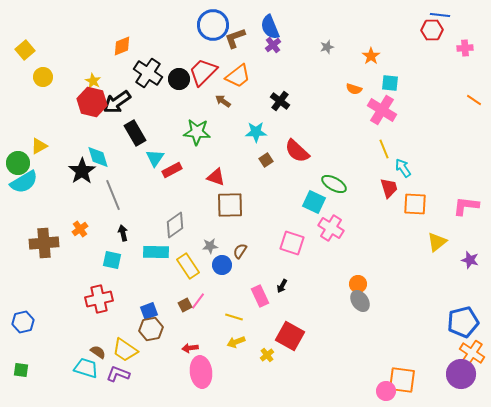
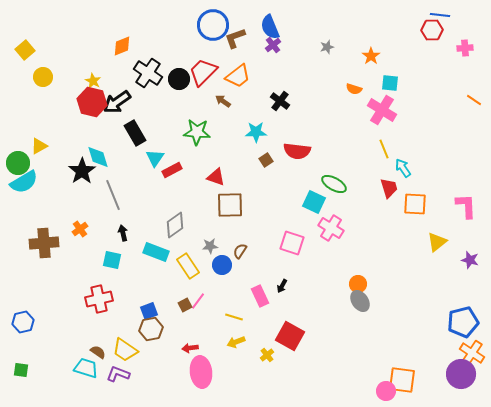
red semicircle at (297, 151): rotated 36 degrees counterclockwise
pink L-shape at (466, 206): rotated 80 degrees clockwise
cyan rectangle at (156, 252): rotated 20 degrees clockwise
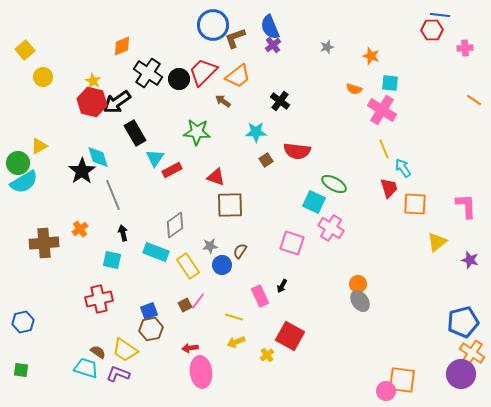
orange star at (371, 56): rotated 18 degrees counterclockwise
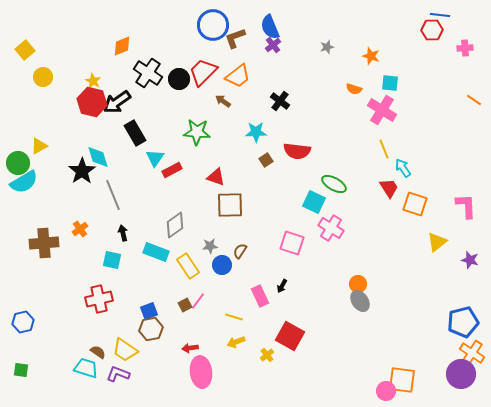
red trapezoid at (389, 188): rotated 15 degrees counterclockwise
orange square at (415, 204): rotated 15 degrees clockwise
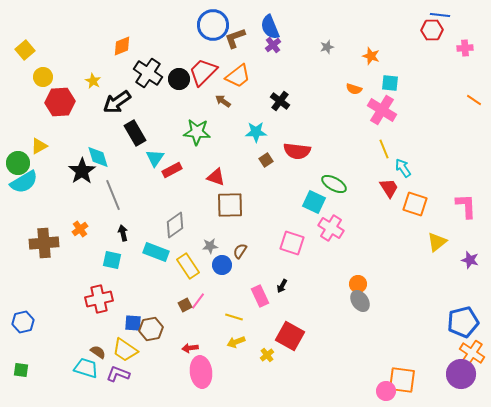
red hexagon at (92, 102): moved 32 px left; rotated 16 degrees counterclockwise
blue square at (149, 311): moved 16 px left, 12 px down; rotated 24 degrees clockwise
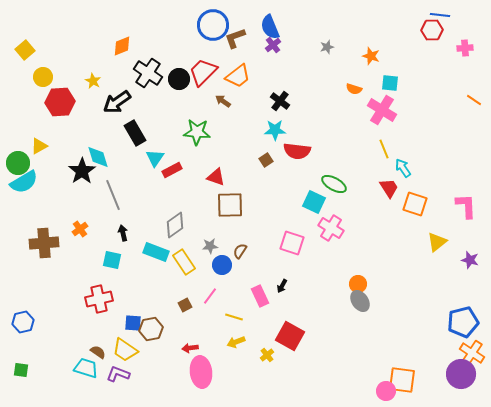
cyan star at (256, 132): moved 19 px right, 2 px up
yellow rectangle at (188, 266): moved 4 px left, 4 px up
pink line at (198, 301): moved 12 px right, 5 px up
